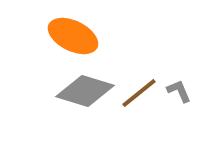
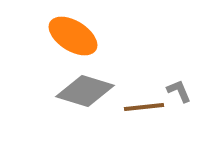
orange ellipse: rotated 6 degrees clockwise
brown line: moved 5 px right, 14 px down; rotated 33 degrees clockwise
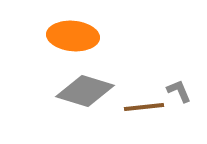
orange ellipse: rotated 27 degrees counterclockwise
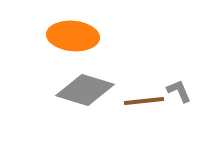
gray diamond: moved 1 px up
brown line: moved 6 px up
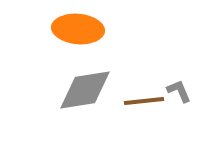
orange ellipse: moved 5 px right, 7 px up
gray diamond: rotated 26 degrees counterclockwise
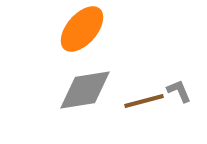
orange ellipse: moved 4 px right; rotated 54 degrees counterclockwise
brown line: rotated 9 degrees counterclockwise
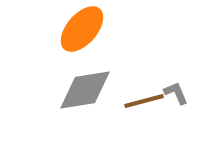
gray L-shape: moved 3 px left, 2 px down
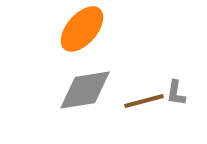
gray L-shape: rotated 148 degrees counterclockwise
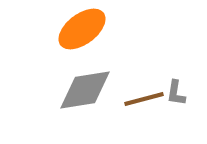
orange ellipse: rotated 12 degrees clockwise
brown line: moved 2 px up
